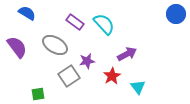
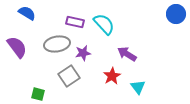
purple rectangle: rotated 24 degrees counterclockwise
gray ellipse: moved 2 px right, 1 px up; rotated 40 degrees counterclockwise
purple arrow: rotated 120 degrees counterclockwise
purple star: moved 4 px left, 8 px up
green square: rotated 24 degrees clockwise
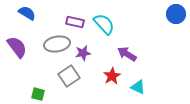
cyan triangle: rotated 28 degrees counterclockwise
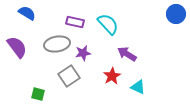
cyan semicircle: moved 4 px right
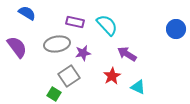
blue circle: moved 15 px down
cyan semicircle: moved 1 px left, 1 px down
green square: moved 16 px right; rotated 16 degrees clockwise
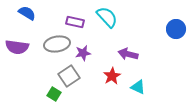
cyan semicircle: moved 8 px up
purple semicircle: rotated 135 degrees clockwise
purple arrow: moved 1 px right; rotated 18 degrees counterclockwise
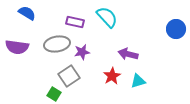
purple star: moved 1 px left, 1 px up
cyan triangle: moved 6 px up; rotated 42 degrees counterclockwise
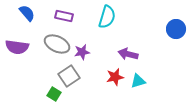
blue semicircle: rotated 18 degrees clockwise
cyan semicircle: rotated 60 degrees clockwise
purple rectangle: moved 11 px left, 6 px up
gray ellipse: rotated 35 degrees clockwise
red star: moved 3 px right, 1 px down; rotated 18 degrees clockwise
